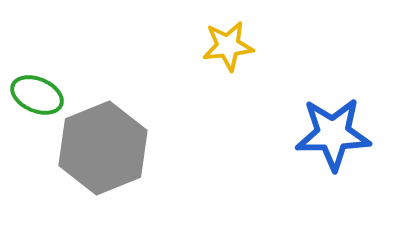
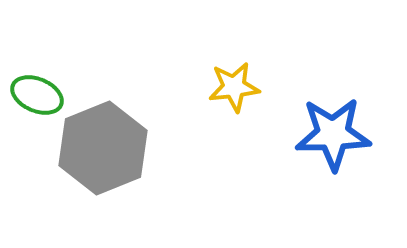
yellow star: moved 6 px right, 41 px down
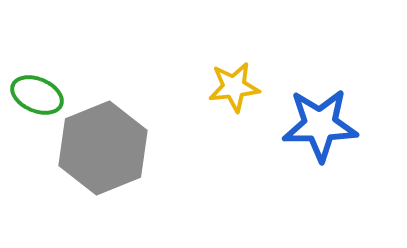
blue star: moved 13 px left, 9 px up
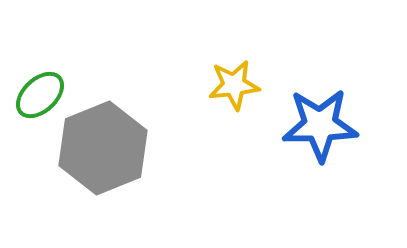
yellow star: moved 2 px up
green ellipse: moved 3 px right; rotated 66 degrees counterclockwise
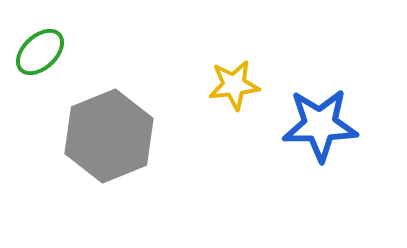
green ellipse: moved 43 px up
gray hexagon: moved 6 px right, 12 px up
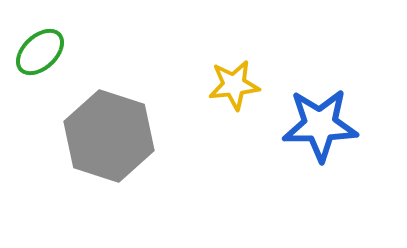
gray hexagon: rotated 20 degrees counterclockwise
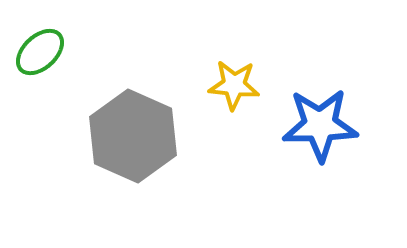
yellow star: rotated 12 degrees clockwise
gray hexagon: moved 24 px right; rotated 6 degrees clockwise
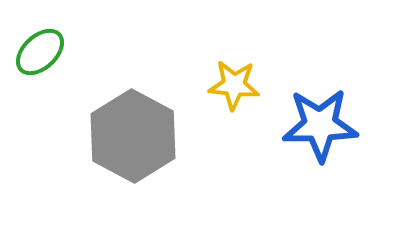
gray hexagon: rotated 4 degrees clockwise
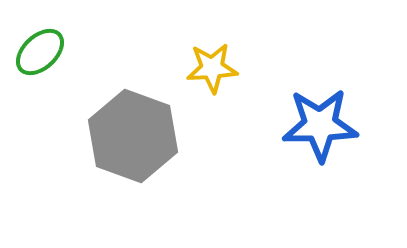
yellow star: moved 22 px left, 17 px up; rotated 9 degrees counterclockwise
gray hexagon: rotated 8 degrees counterclockwise
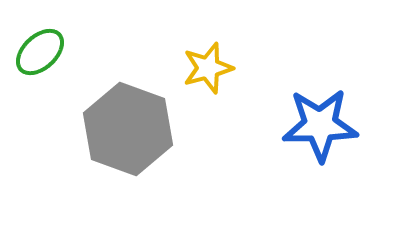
yellow star: moved 4 px left; rotated 12 degrees counterclockwise
gray hexagon: moved 5 px left, 7 px up
